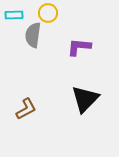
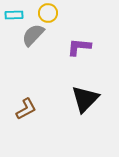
gray semicircle: rotated 35 degrees clockwise
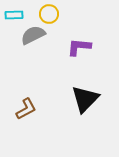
yellow circle: moved 1 px right, 1 px down
gray semicircle: rotated 20 degrees clockwise
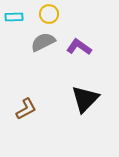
cyan rectangle: moved 2 px down
gray semicircle: moved 10 px right, 7 px down
purple L-shape: rotated 30 degrees clockwise
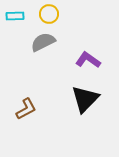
cyan rectangle: moved 1 px right, 1 px up
purple L-shape: moved 9 px right, 13 px down
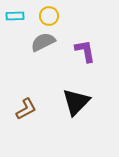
yellow circle: moved 2 px down
purple L-shape: moved 3 px left, 9 px up; rotated 45 degrees clockwise
black triangle: moved 9 px left, 3 px down
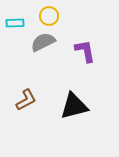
cyan rectangle: moved 7 px down
black triangle: moved 2 px left, 4 px down; rotated 32 degrees clockwise
brown L-shape: moved 9 px up
